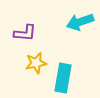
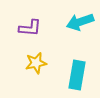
purple L-shape: moved 5 px right, 5 px up
cyan rectangle: moved 14 px right, 3 px up
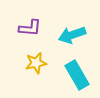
cyan arrow: moved 8 px left, 13 px down
cyan rectangle: rotated 40 degrees counterclockwise
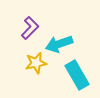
purple L-shape: rotated 50 degrees counterclockwise
cyan arrow: moved 13 px left, 9 px down
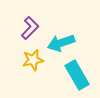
cyan arrow: moved 2 px right, 1 px up
yellow star: moved 3 px left, 3 px up
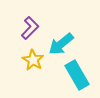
cyan arrow: moved 1 px down; rotated 20 degrees counterclockwise
yellow star: rotated 30 degrees counterclockwise
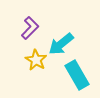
yellow star: moved 3 px right
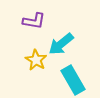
purple L-shape: moved 4 px right, 7 px up; rotated 55 degrees clockwise
cyan rectangle: moved 4 px left, 5 px down
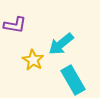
purple L-shape: moved 19 px left, 4 px down
yellow star: moved 3 px left
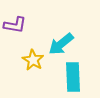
cyan rectangle: moved 3 px up; rotated 28 degrees clockwise
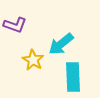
purple L-shape: rotated 10 degrees clockwise
